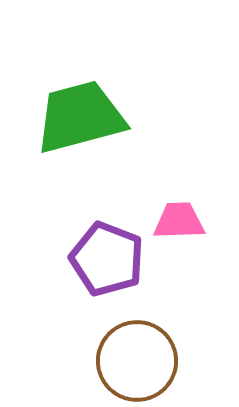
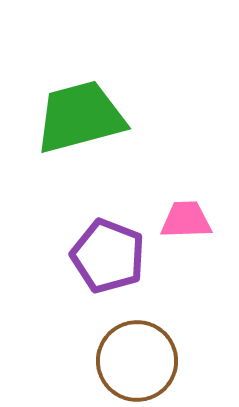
pink trapezoid: moved 7 px right, 1 px up
purple pentagon: moved 1 px right, 3 px up
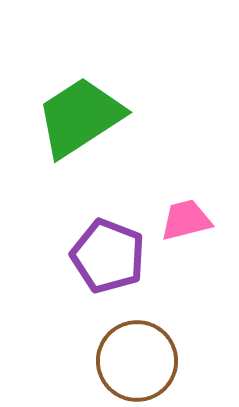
green trapezoid: rotated 18 degrees counterclockwise
pink trapezoid: rotated 12 degrees counterclockwise
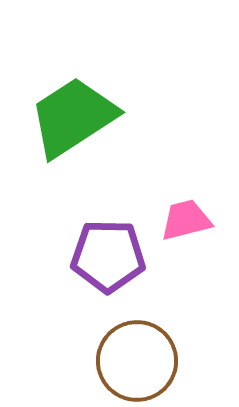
green trapezoid: moved 7 px left
purple pentagon: rotated 20 degrees counterclockwise
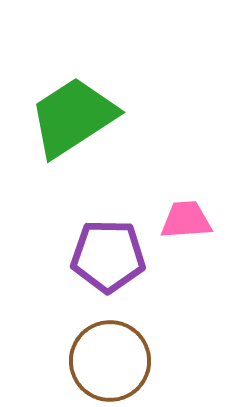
pink trapezoid: rotated 10 degrees clockwise
brown circle: moved 27 px left
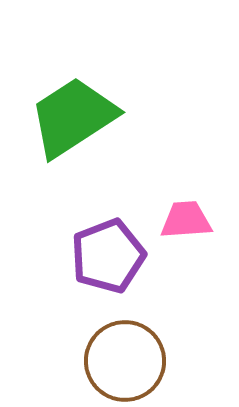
purple pentagon: rotated 22 degrees counterclockwise
brown circle: moved 15 px right
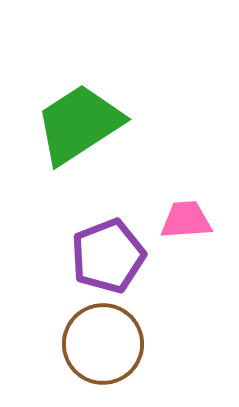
green trapezoid: moved 6 px right, 7 px down
brown circle: moved 22 px left, 17 px up
